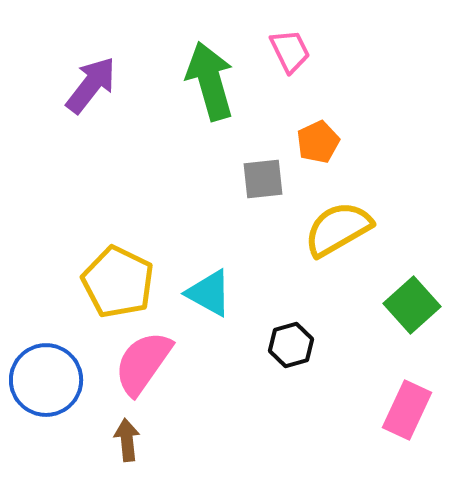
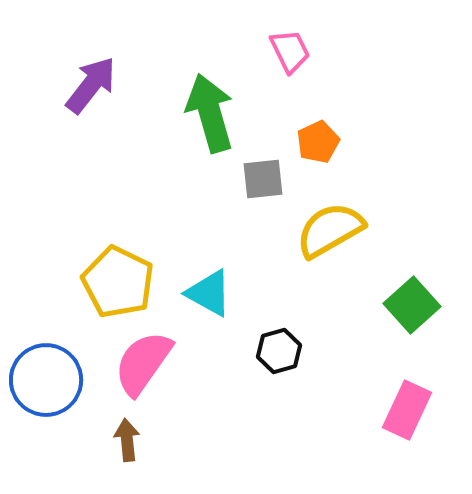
green arrow: moved 32 px down
yellow semicircle: moved 8 px left, 1 px down
black hexagon: moved 12 px left, 6 px down
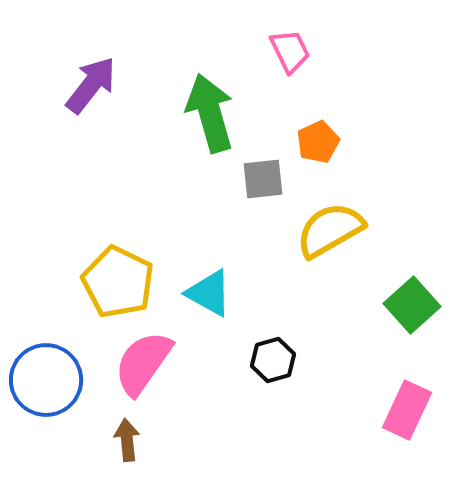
black hexagon: moved 6 px left, 9 px down
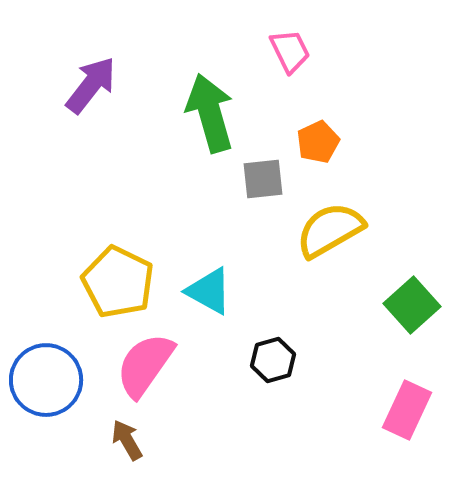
cyan triangle: moved 2 px up
pink semicircle: moved 2 px right, 2 px down
brown arrow: rotated 24 degrees counterclockwise
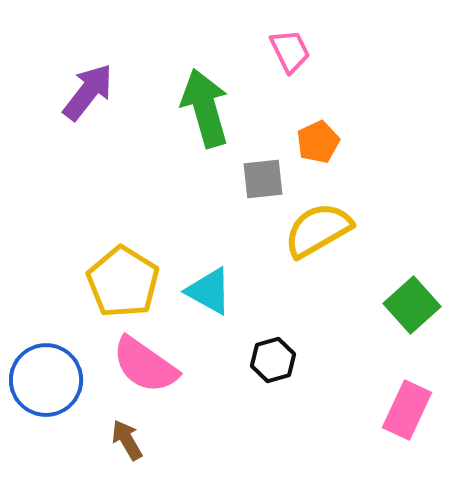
purple arrow: moved 3 px left, 7 px down
green arrow: moved 5 px left, 5 px up
yellow semicircle: moved 12 px left
yellow pentagon: moved 5 px right; rotated 6 degrees clockwise
pink semicircle: rotated 90 degrees counterclockwise
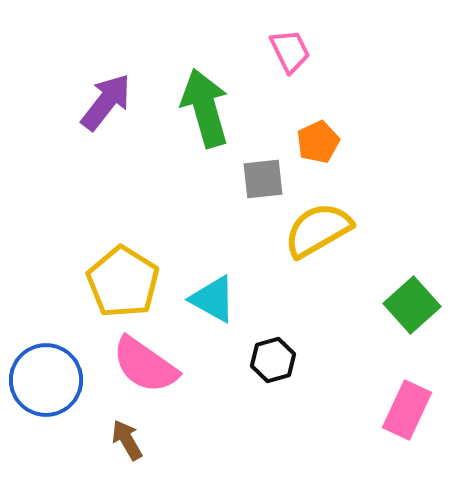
purple arrow: moved 18 px right, 10 px down
cyan triangle: moved 4 px right, 8 px down
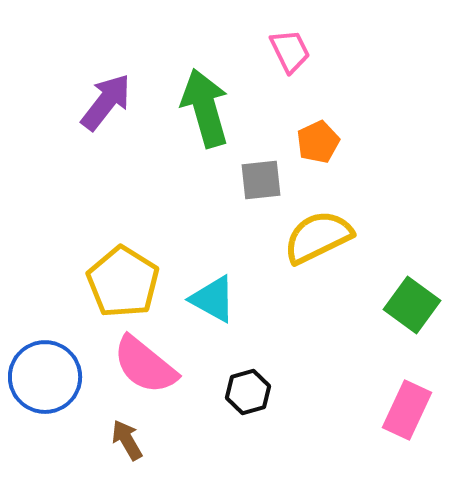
gray square: moved 2 px left, 1 px down
yellow semicircle: moved 7 px down; rotated 4 degrees clockwise
green square: rotated 12 degrees counterclockwise
black hexagon: moved 25 px left, 32 px down
pink semicircle: rotated 4 degrees clockwise
blue circle: moved 1 px left, 3 px up
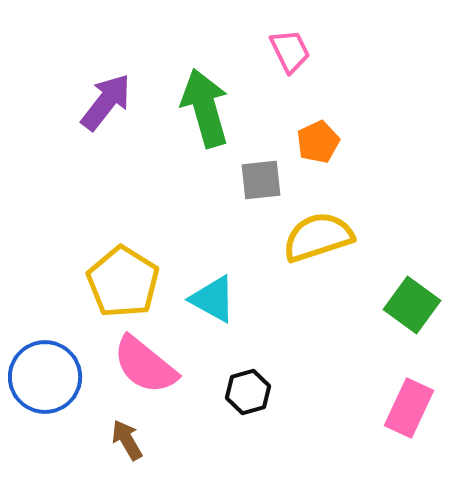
yellow semicircle: rotated 8 degrees clockwise
pink rectangle: moved 2 px right, 2 px up
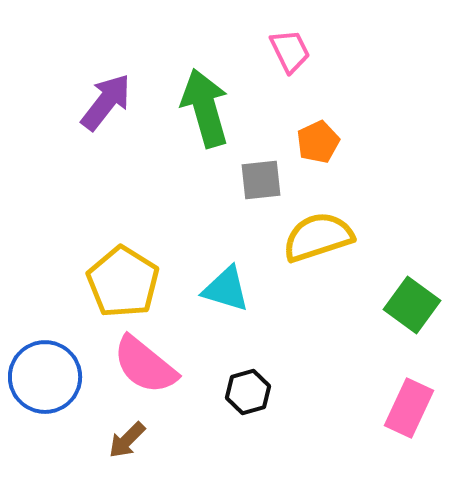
cyan triangle: moved 13 px right, 10 px up; rotated 12 degrees counterclockwise
brown arrow: rotated 105 degrees counterclockwise
